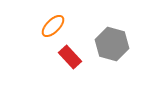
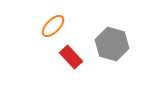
red rectangle: moved 1 px right
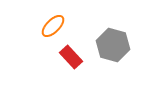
gray hexagon: moved 1 px right, 1 px down
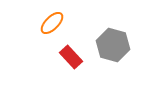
orange ellipse: moved 1 px left, 3 px up
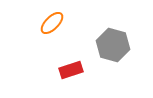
red rectangle: moved 13 px down; rotated 65 degrees counterclockwise
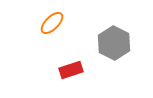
gray hexagon: moved 1 px right, 2 px up; rotated 12 degrees clockwise
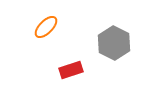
orange ellipse: moved 6 px left, 4 px down
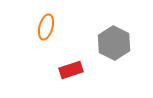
orange ellipse: rotated 30 degrees counterclockwise
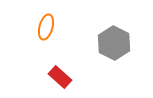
red rectangle: moved 11 px left, 7 px down; rotated 60 degrees clockwise
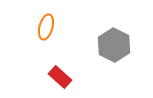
gray hexagon: moved 2 px down
